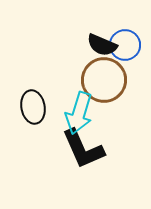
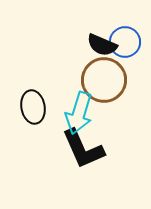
blue circle: moved 3 px up
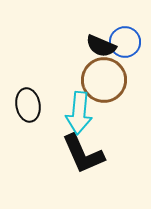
black semicircle: moved 1 px left, 1 px down
black ellipse: moved 5 px left, 2 px up
cyan arrow: rotated 12 degrees counterclockwise
black L-shape: moved 5 px down
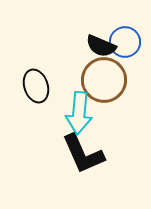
black ellipse: moved 8 px right, 19 px up; rotated 8 degrees counterclockwise
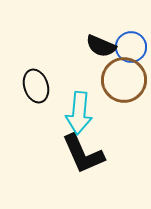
blue circle: moved 6 px right, 5 px down
brown circle: moved 20 px right
